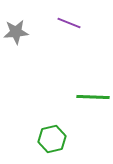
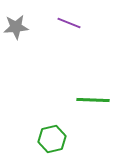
gray star: moved 5 px up
green line: moved 3 px down
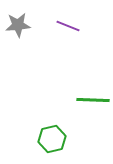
purple line: moved 1 px left, 3 px down
gray star: moved 2 px right, 2 px up
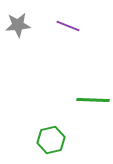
green hexagon: moved 1 px left, 1 px down
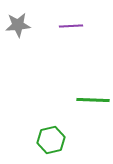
purple line: moved 3 px right; rotated 25 degrees counterclockwise
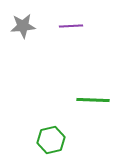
gray star: moved 5 px right, 1 px down
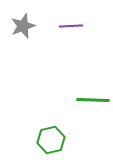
gray star: rotated 15 degrees counterclockwise
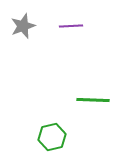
green hexagon: moved 1 px right, 3 px up
